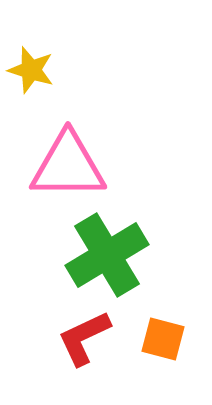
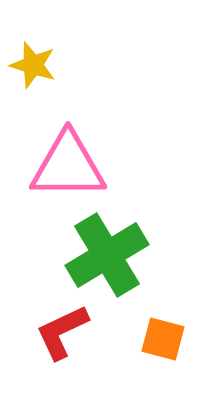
yellow star: moved 2 px right, 5 px up
red L-shape: moved 22 px left, 6 px up
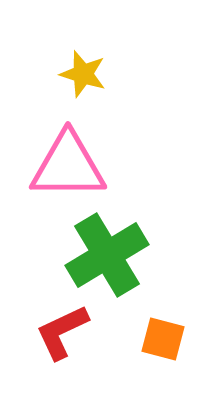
yellow star: moved 50 px right, 9 px down
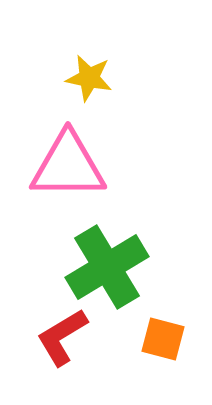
yellow star: moved 6 px right, 4 px down; rotated 6 degrees counterclockwise
green cross: moved 12 px down
red L-shape: moved 5 px down; rotated 6 degrees counterclockwise
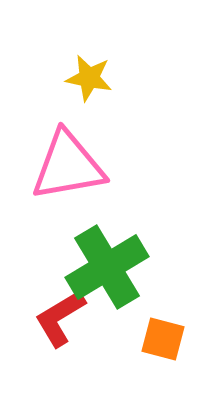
pink triangle: rotated 10 degrees counterclockwise
red L-shape: moved 2 px left, 19 px up
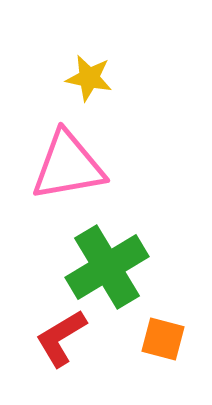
red L-shape: moved 1 px right, 20 px down
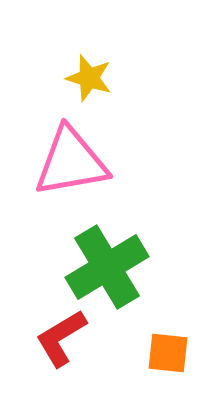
yellow star: rotated 6 degrees clockwise
pink triangle: moved 3 px right, 4 px up
orange square: moved 5 px right, 14 px down; rotated 9 degrees counterclockwise
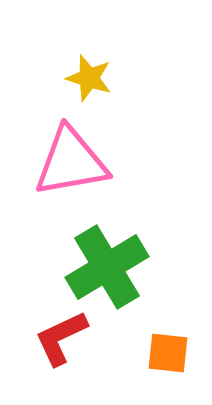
red L-shape: rotated 6 degrees clockwise
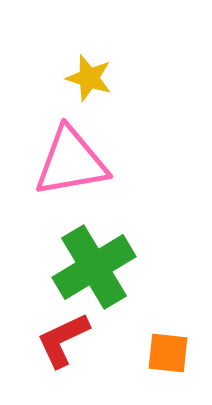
green cross: moved 13 px left
red L-shape: moved 2 px right, 2 px down
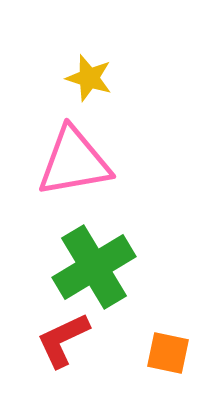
pink triangle: moved 3 px right
orange square: rotated 6 degrees clockwise
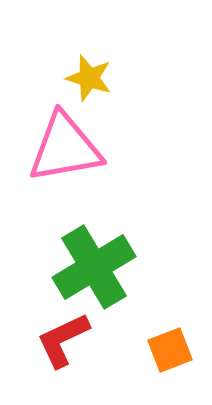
pink triangle: moved 9 px left, 14 px up
orange square: moved 2 px right, 3 px up; rotated 33 degrees counterclockwise
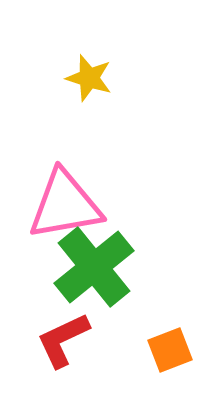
pink triangle: moved 57 px down
green cross: rotated 8 degrees counterclockwise
